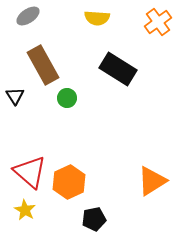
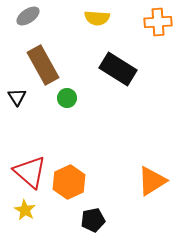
orange cross: rotated 32 degrees clockwise
black triangle: moved 2 px right, 1 px down
black pentagon: moved 1 px left, 1 px down
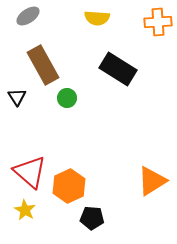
orange hexagon: moved 4 px down
black pentagon: moved 1 px left, 2 px up; rotated 15 degrees clockwise
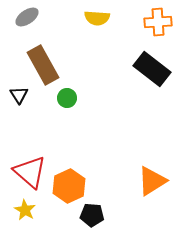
gray ellipse: moved 1 px left, 1 px down
black rectangle: moved 34 px right; rotated 6 degrees clockwise
black triangle: moved 2 px right, 2 px up
black pentagon: moved 3 px up
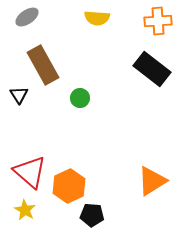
orange cross: moved 1 px up
green circle: moved 13 px right
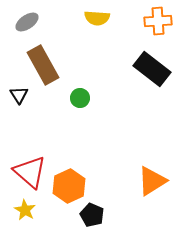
gray ellipse: moved 5 px down
black pentagon: rotated 20 degrees clockwise
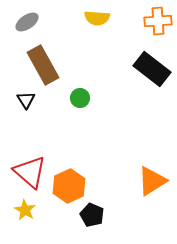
black triangle: moved 7 px right, 5 px down
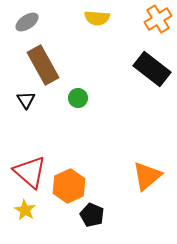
orange cross: moved 2 px up; rotated 28 degrees counterclockwise
green circle: moved 2 px left
orange triangle: moved 5 px left, 5 px up; rotated 8 degrees counterclockwise
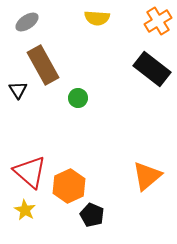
orange cross: moved 2 px down
black triangle: moved 8 px left, 10 px up
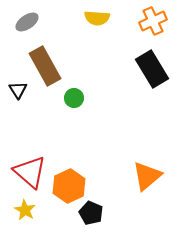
orange cross: moved 5 px left; rotated 8 degrees clockwise
brown rectangle: moved 2 px right, 1 px down
black rectangle: rotated 21 degrees clockwise
green circle: moved 4 px left
black pentagon: moved 1 px left, 2 px up
